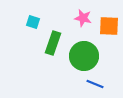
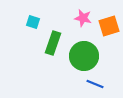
orange square: rotated 20 degrees counterclockwise
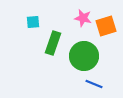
cyan square: rotated 24 degrees counterclockwise
orange square: moved 3 px left
blue line: moved 1 px left
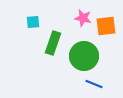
orange square: rotated 10 degrees clockwise
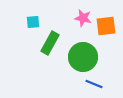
green rectangle: moved 3 px left; rotated 10 degrees clockwise
green circle: moved 1 px left, 1 px down
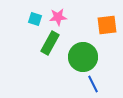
pink star: moved 25 px left, 1 px up; rotated 18 degrees counterclockwise
cyan square: moved 2 px right, 3 px up; rotated 24 degrees clockwise
orange square: moved 1 px right, 1 px up
blue line: moved 1 px left; rotated 42 degrees clockwise
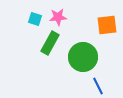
blue line: moved 5 px right, 2 px down
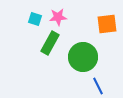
orange square: moved 1 px up
